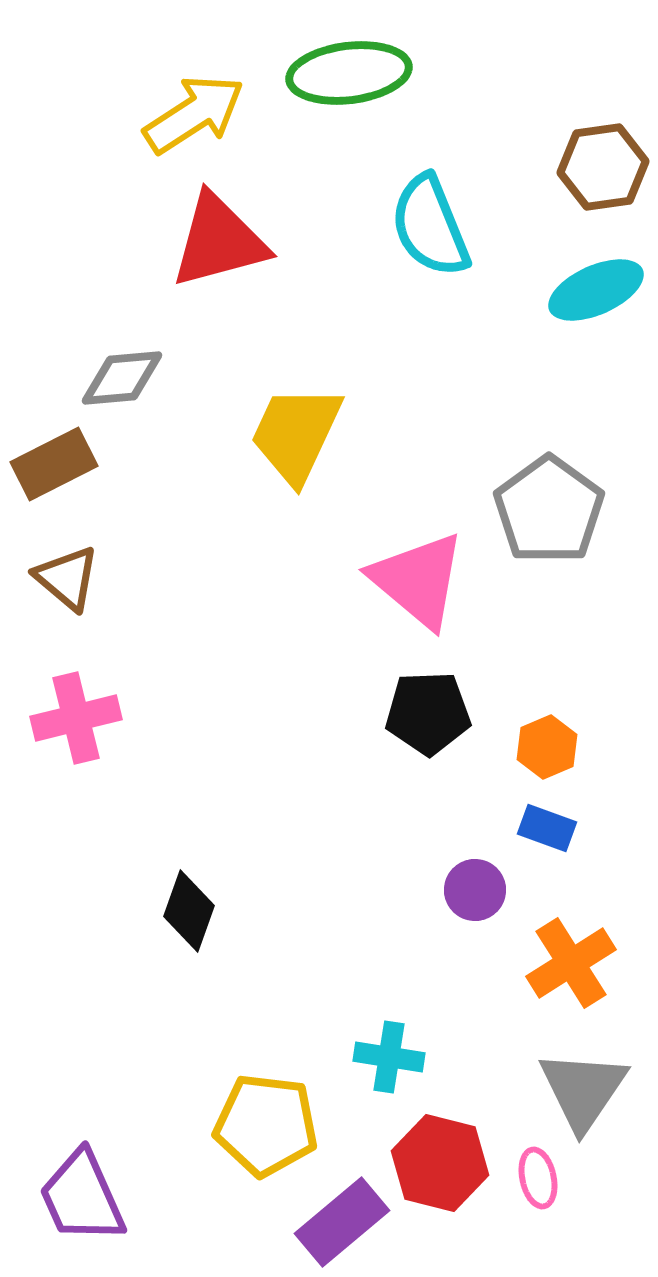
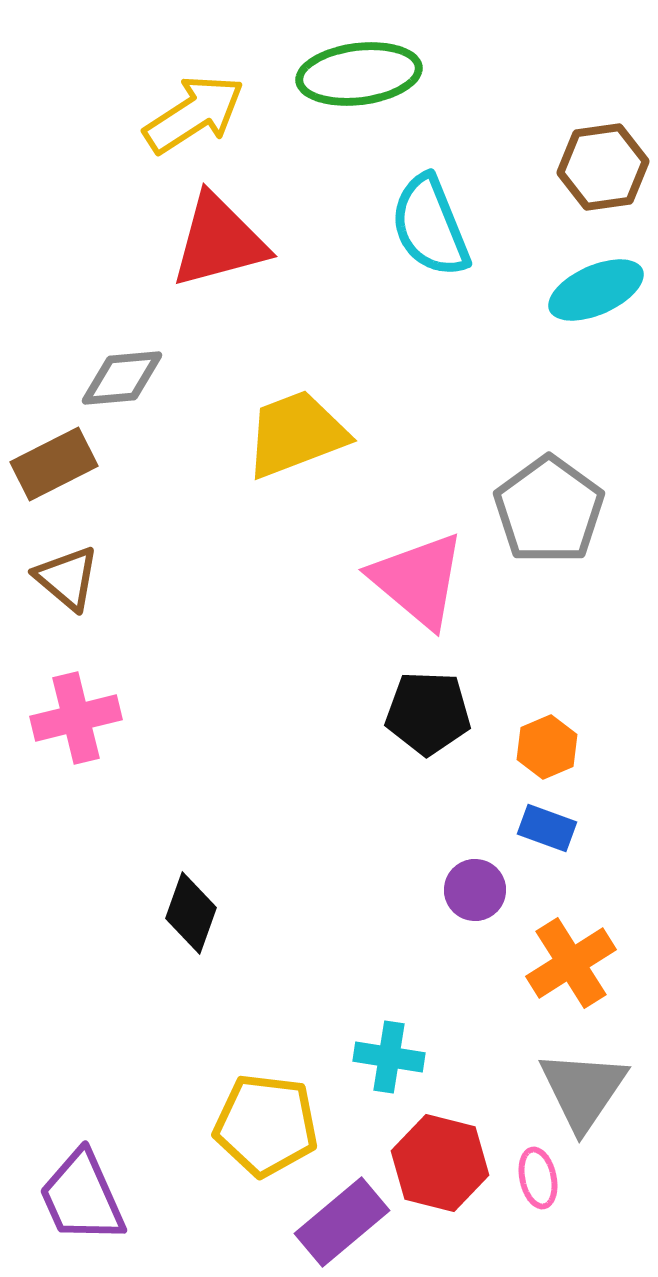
green ellipse: moved 10 px right, 1 px down
yellow trapezoid: rotated 44 degrees clockwise
black pentagon: rotated 4 degrees clockwise
black diamond: moved 2 px right, 2 px down
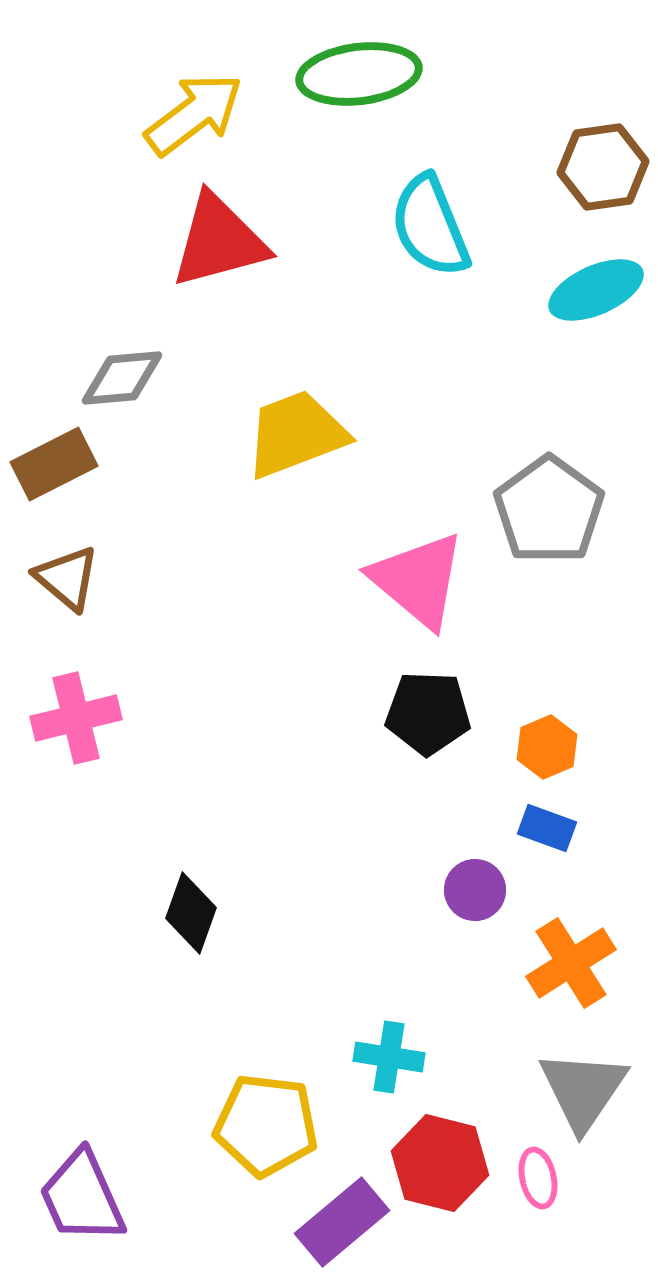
yellow arrow: rotated 4 degrees counterclockwise
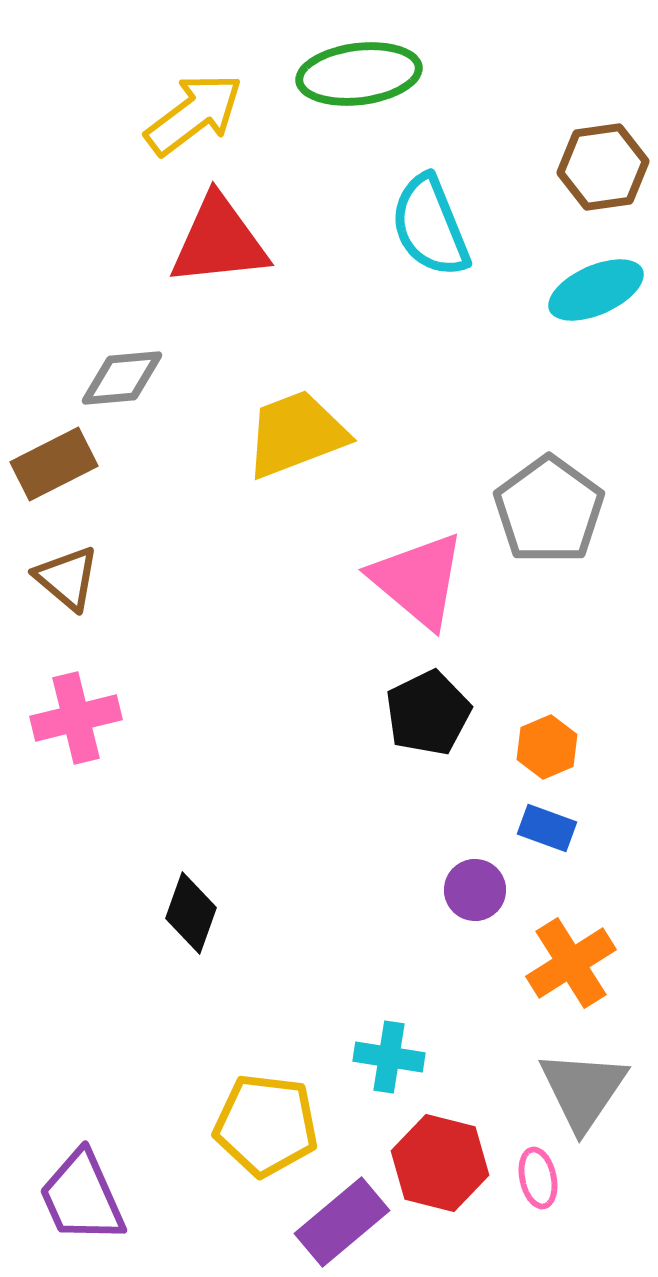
red triangle: rotated 9 degrees clockwise
black pentagon: rotated 28 degrees counterclockwise
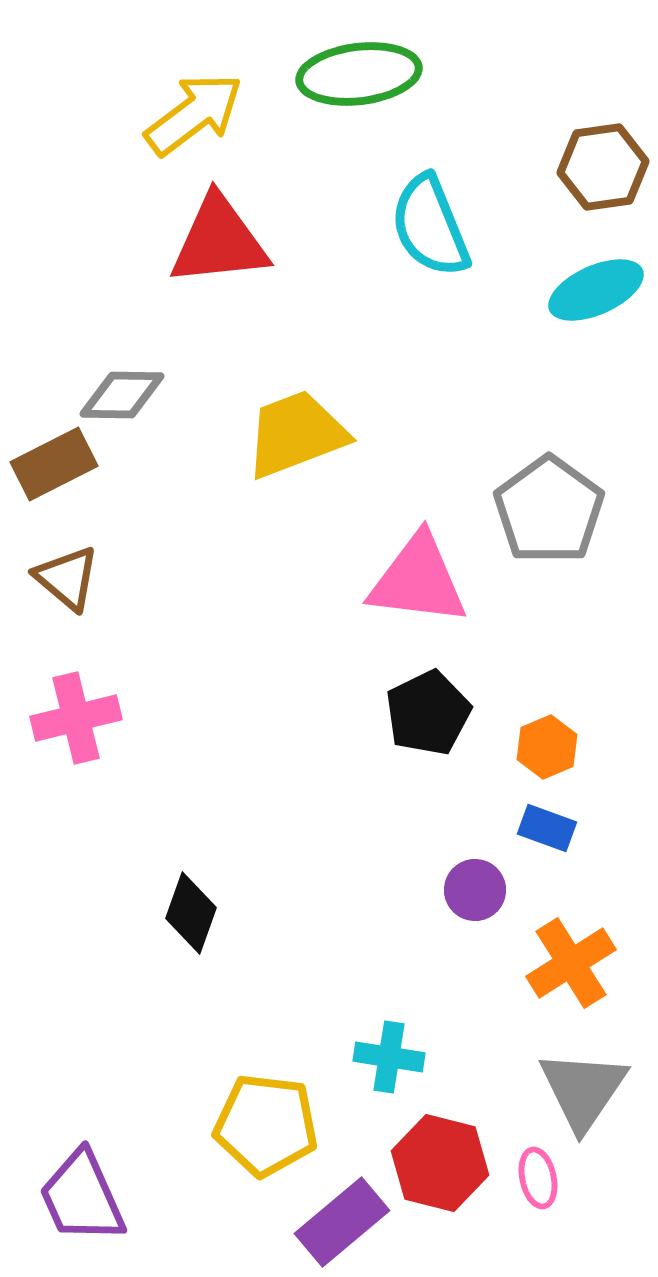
gray diamond: moved 17 px down; rotated 6 degrees clockwise
pink triangle: rotated 33 degrees counterclockwise
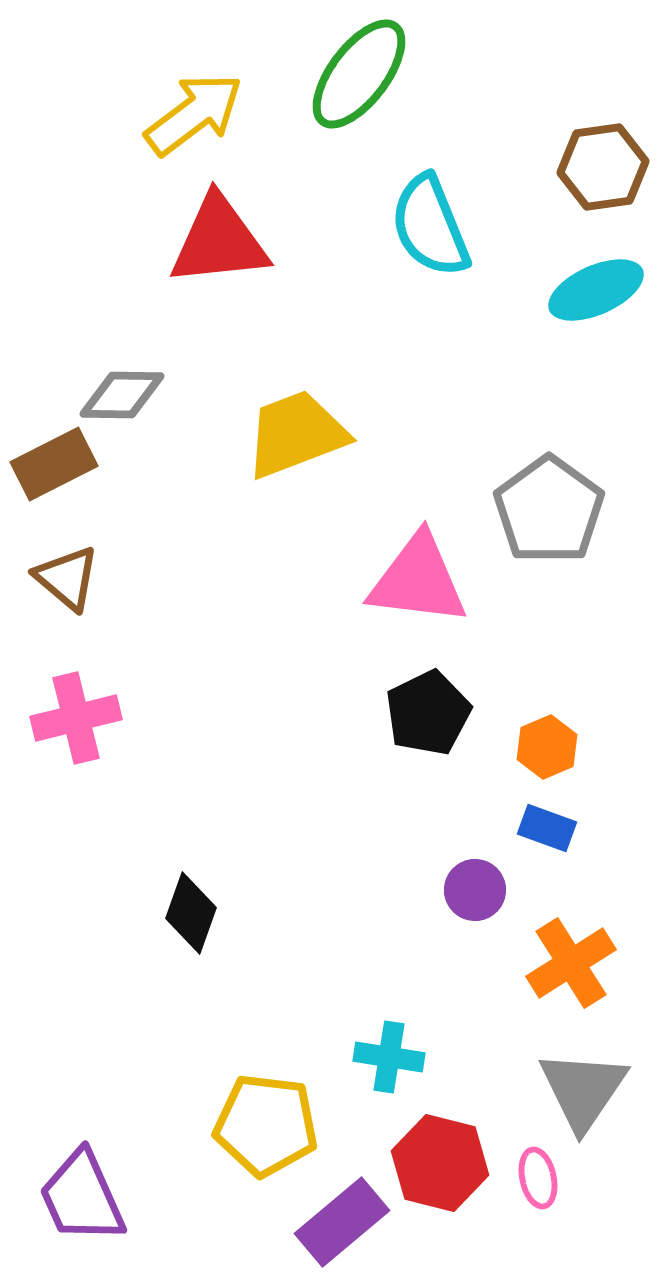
green ellipse: rotated 46 degrees counterclockwise
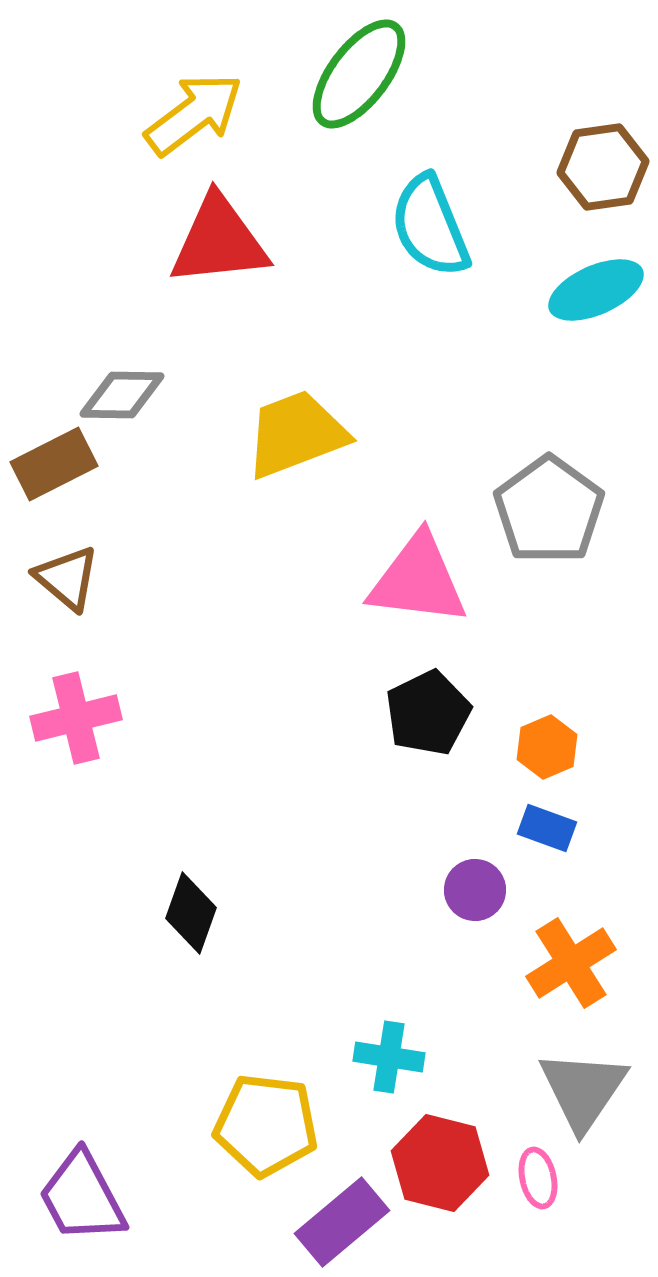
purple trapezoid: rotated 4 degrees counterclockwise
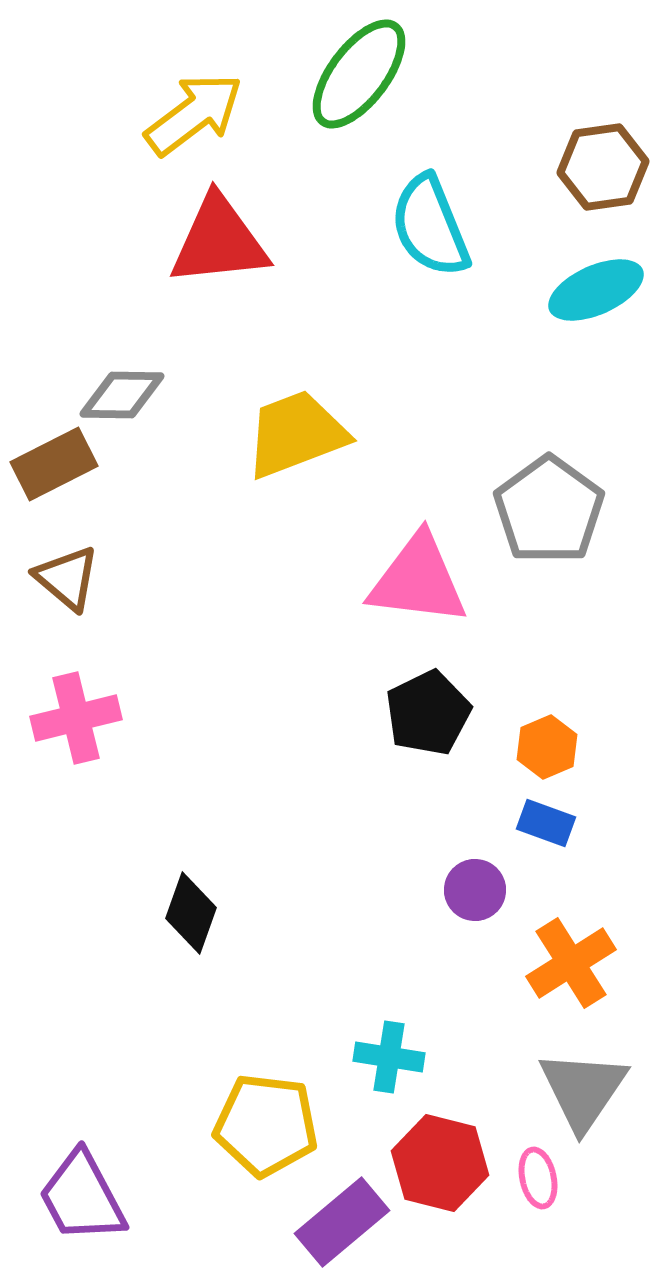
blue rectangle: moved 1 px left, 5 px up
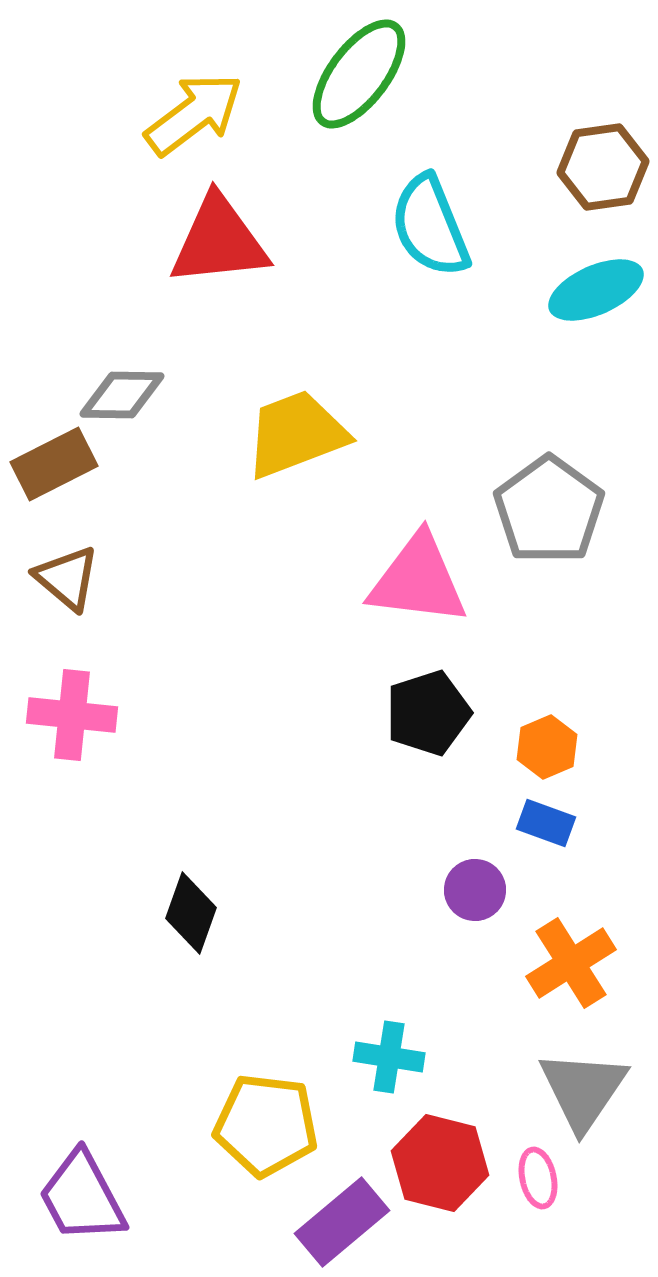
black pentagon: rotated 8 degrees clockwise
pink cross: moved 4 px left, 3 px up; rotated 20 degrees clockwise
